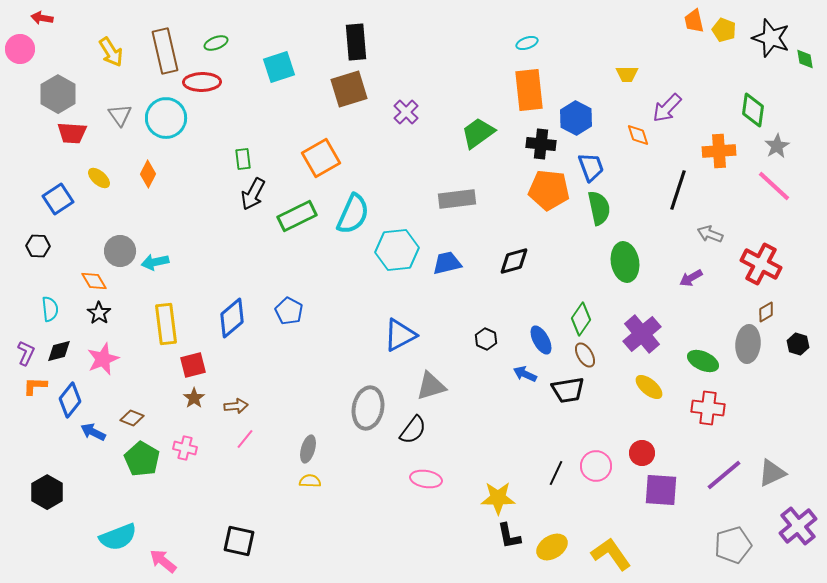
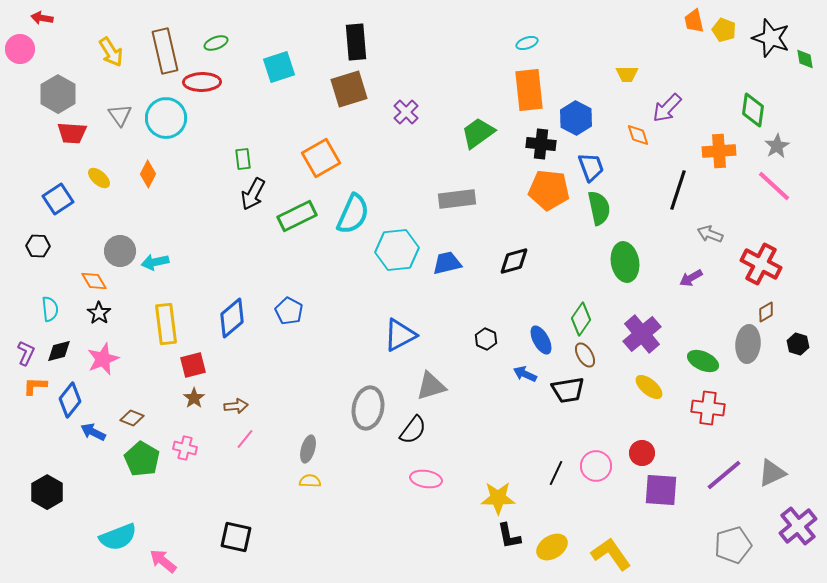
black square at (239, 541): moved 3 px left, 4 px up
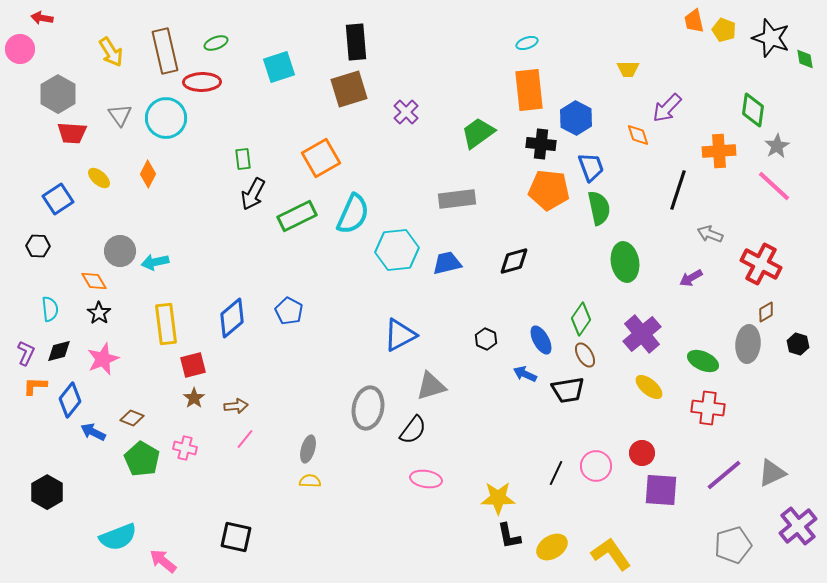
yellow trapezoid at (627, 74): moved 1 px right, 5 px up
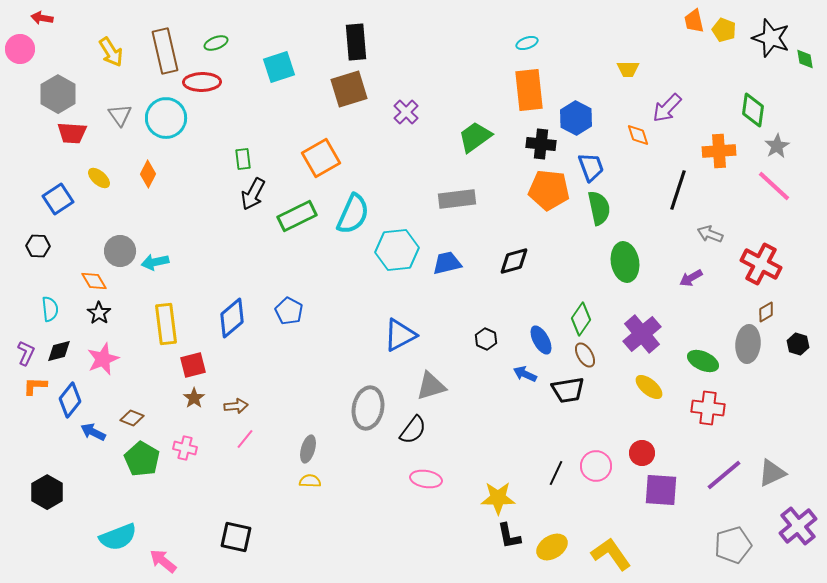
green trapezoid at (478, 133): moved 3 px left, 4 px down
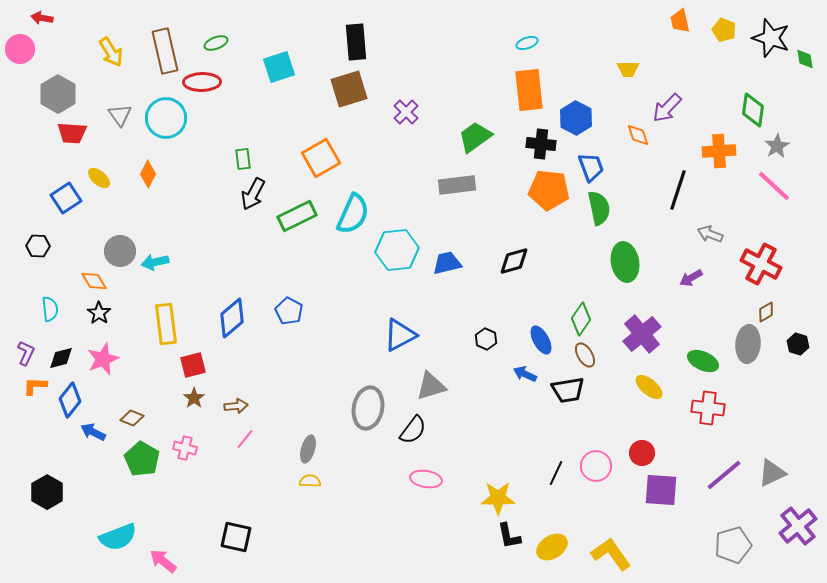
orange trapezoid at (694, 21): moved 14 px left
blue square at (58, 199): moved 8 px right, 1 px up
gray rectangle at (457, 199): moved 14 px up
black diamond at (59, 351): moved 2 px right, 7 px down
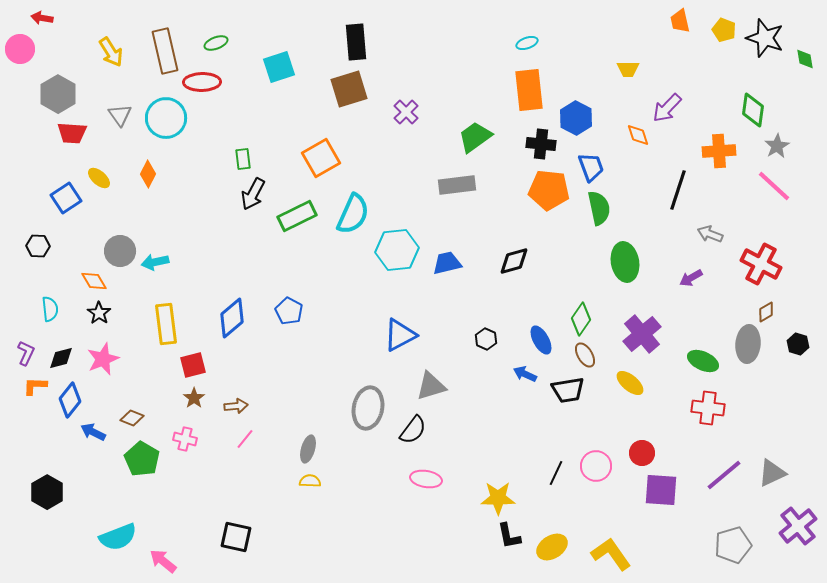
black star at (771, 38): moved 6 px left
yellow ellipse at (649, 387): moved 19 px left, 4 px up
pink cross at (185, 448): moved 9 px up
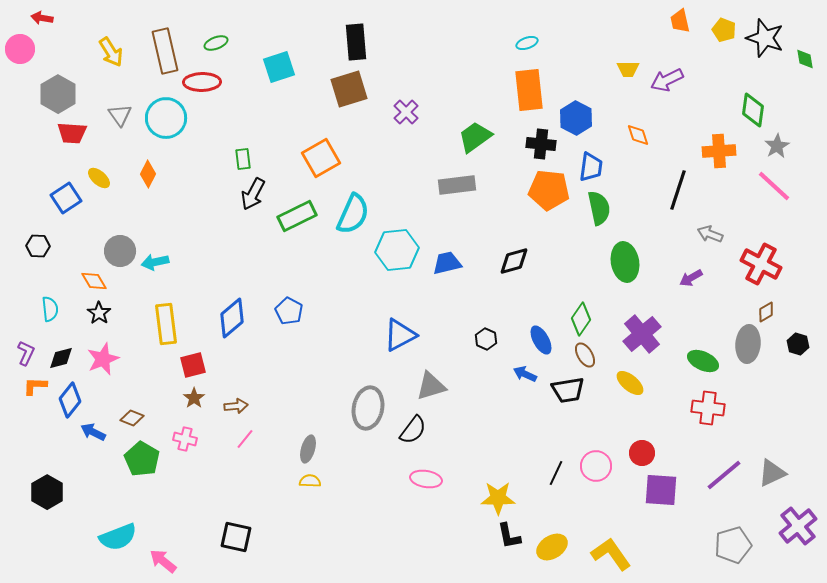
purple arrow at (667, 108): moved 28 px up; rotated 20 degrees clockwise
blue trapezoid at (591, 167): rotated 28 degrees clockwise
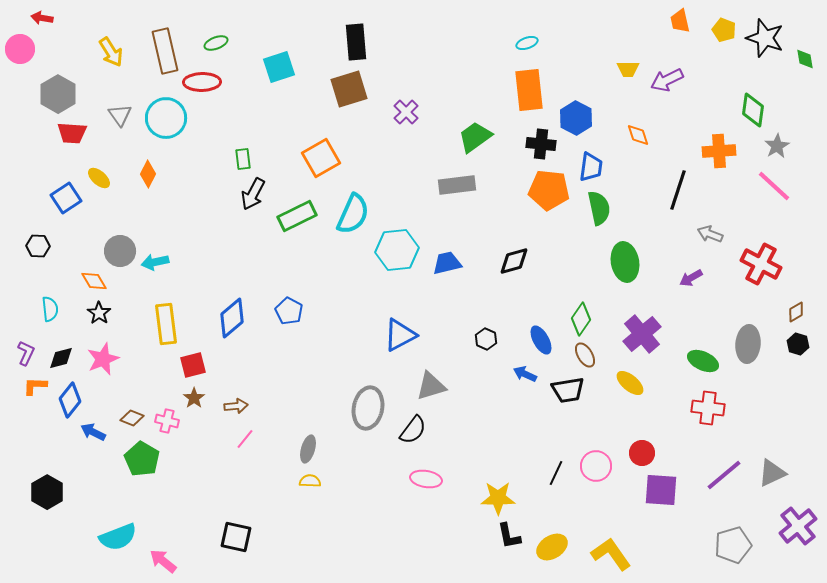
brown diamond at (766, 312): moved 30 px right
pink cross at (185, 439): moved 18 px left, 18 px up
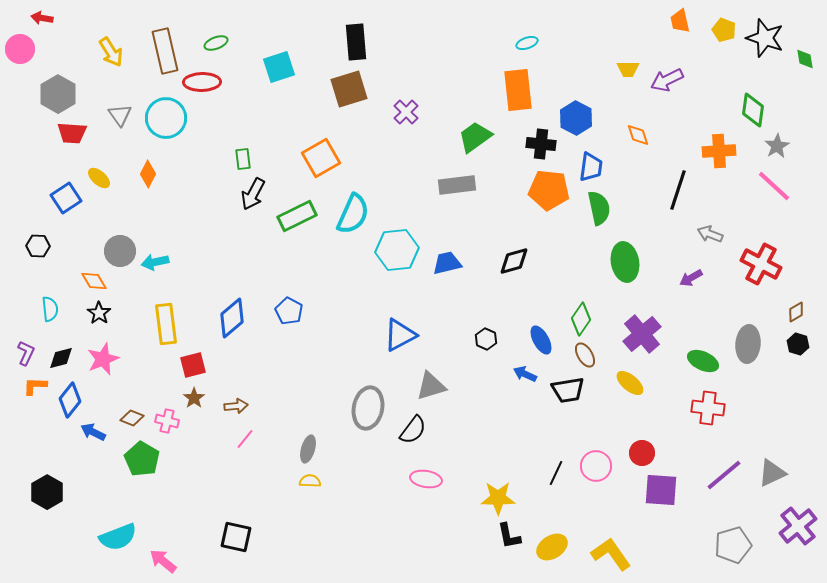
orange rectangle at (529, 90): moved 11 px left
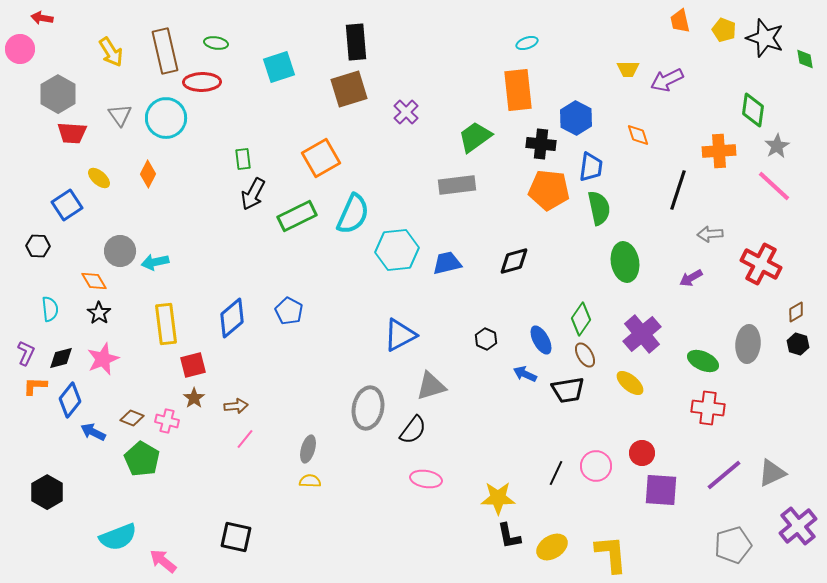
green ellipse at (216, 43): rotated 30 degrees clockwise
blue square at (66, 198): moved 1 px right, 7 px down
gray arrow at (710, 234): rotated 25 degrees counterclockwise
yellow L-shape at (611, 554): rotated 30 degrees clockwise
